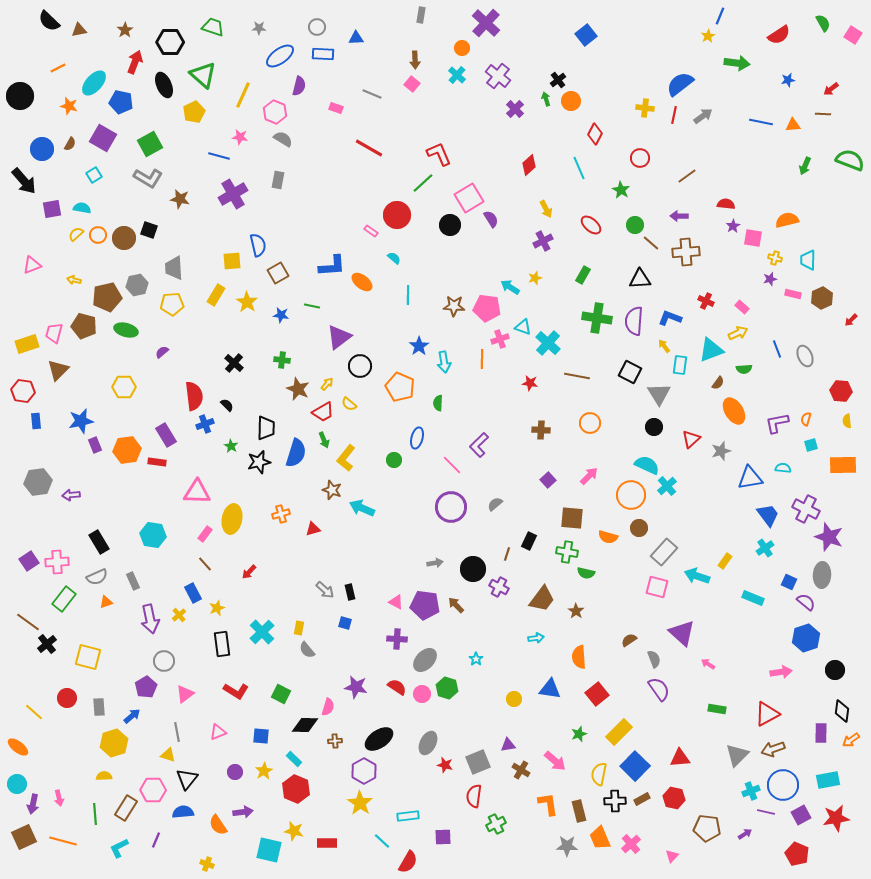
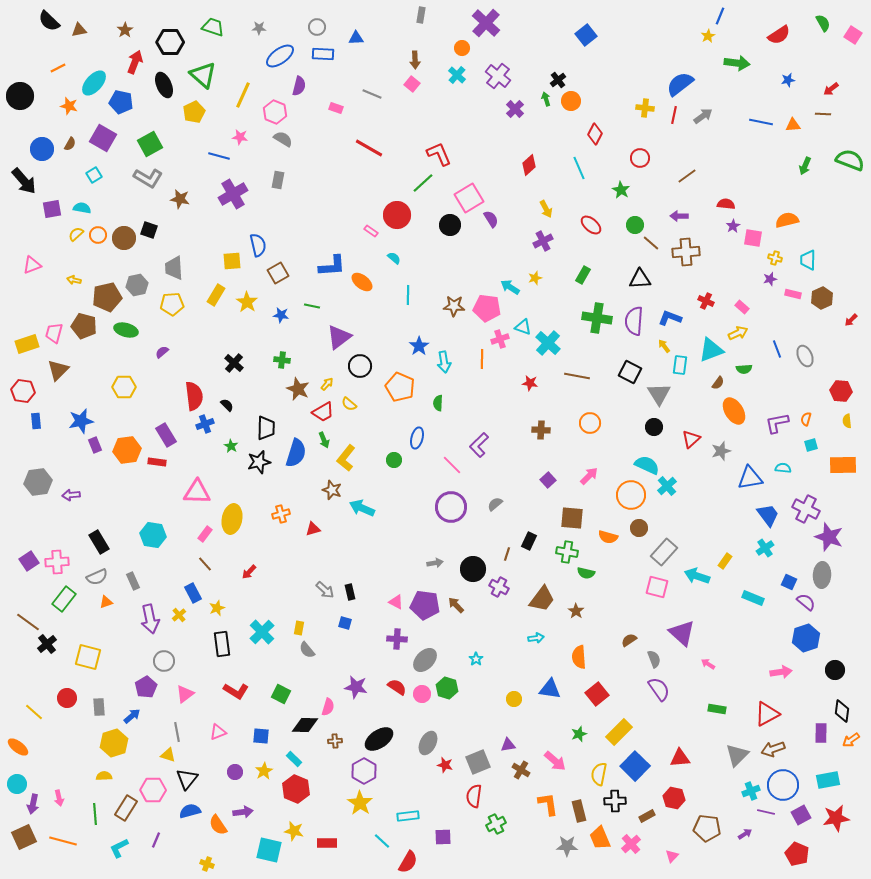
brown rectangle at (642, 799): moved 5 px right, 17 px down
blue semicircle at (183, 812): moved 7 px right, 1 px up; rotated 10 degrees counterclockwise
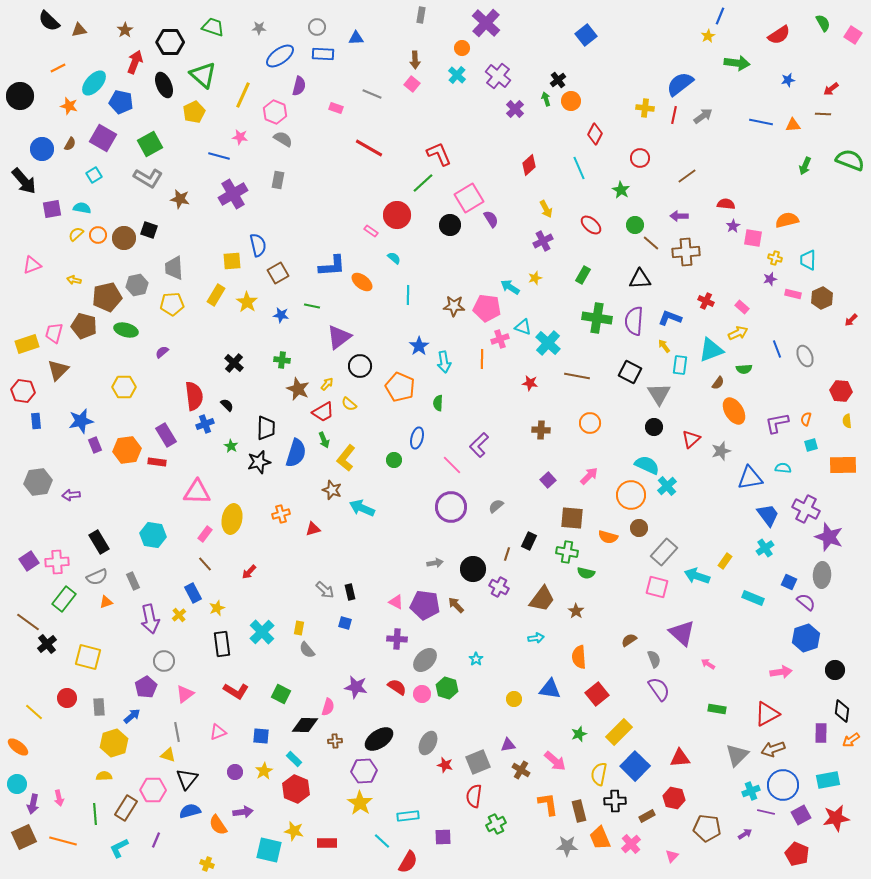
gray semicircle at (495, 504): moved 1 px right, 2 px down
purple hexagon at (364, 771): rotated 25 degrees clockwise
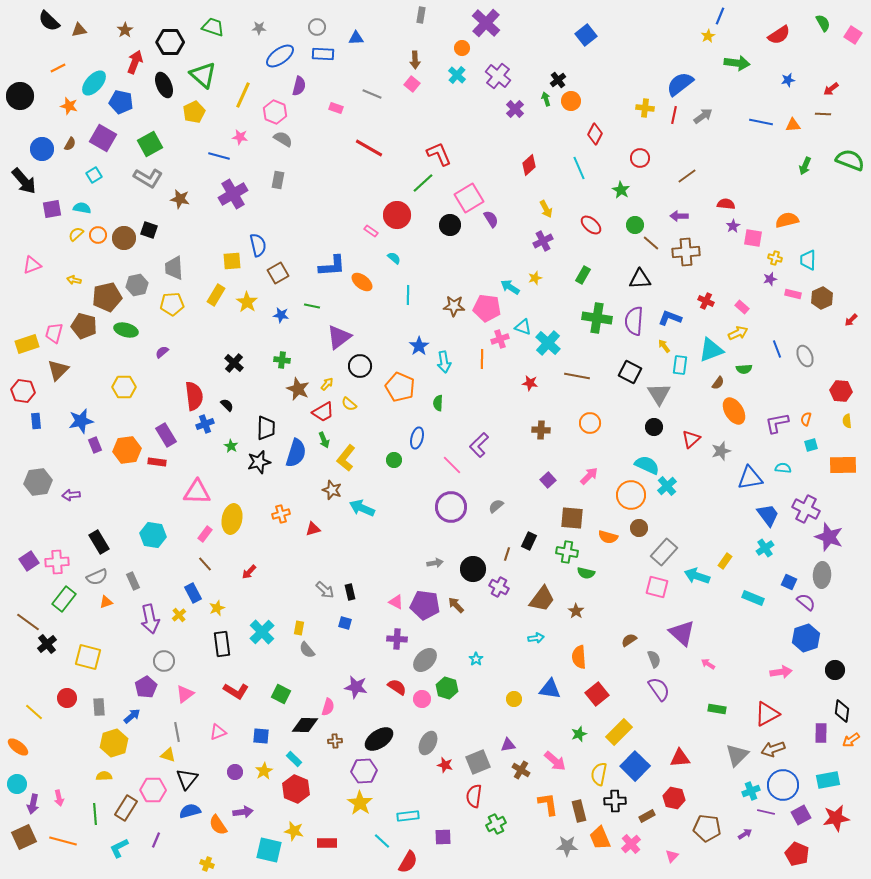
pink circle at (422, 694): moved 5 px down
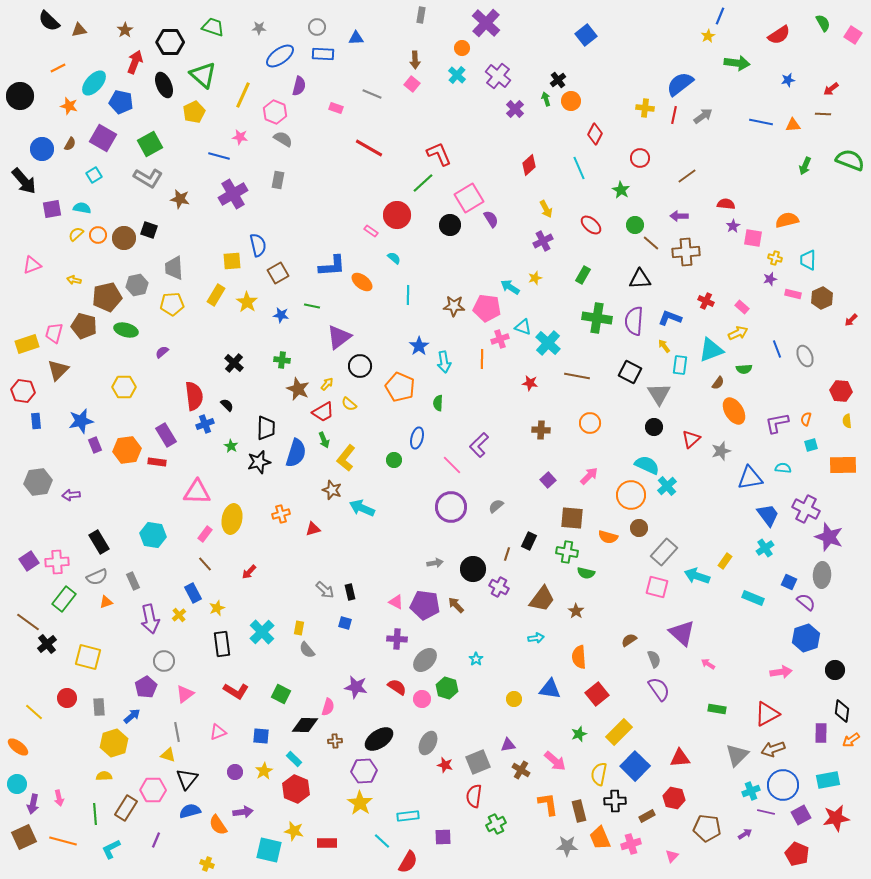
pink cross at (631, 844): rotated 24 degrees clockwise
cyan L-shape at (119, 848): moved 8 px left, 1 px down
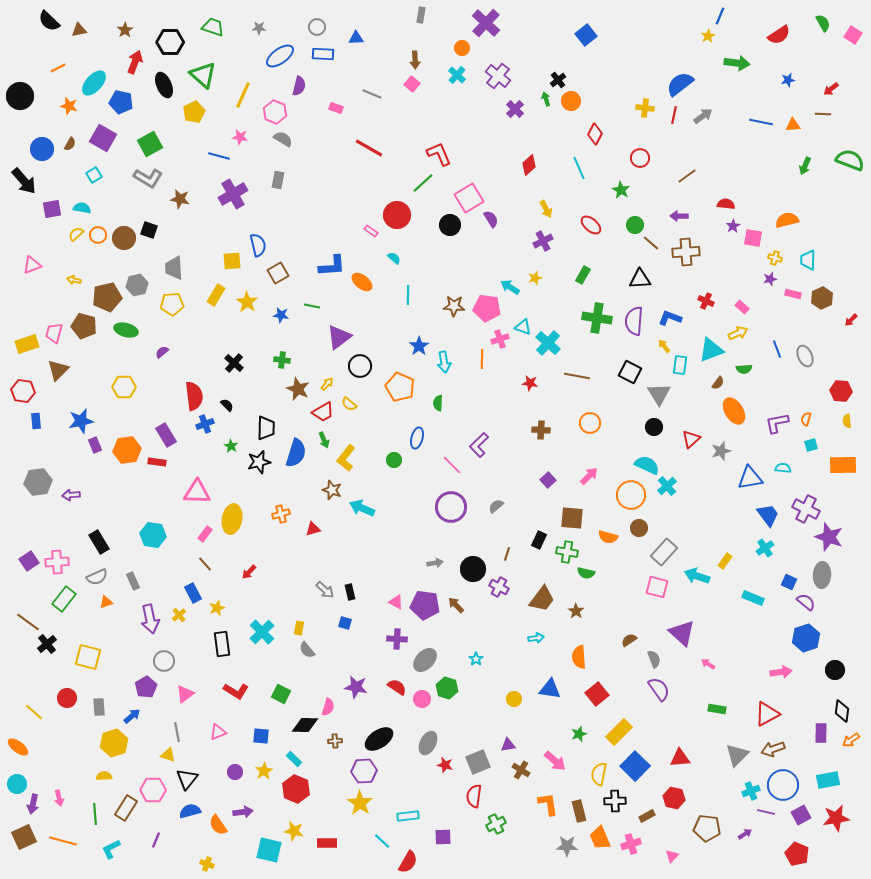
black rectangle at (529, 541): moved 10 px right, 1 px up
